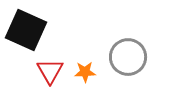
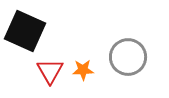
black square: moved 1 px left, 1 px down
orange star: moved 2 px left, 2 px up
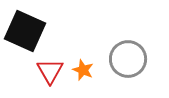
gray circle: moved 2 px down
orange star: rotated 25 degrees clockwise
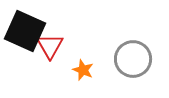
gray circle: moved 5 px right
red triangle: moved 25 px up
